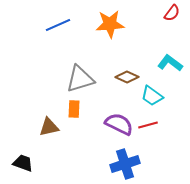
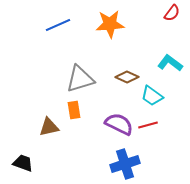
orange rectangle: moved 1 px down; rotated 12 degrees counterclockwise
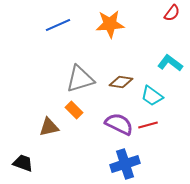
brown diamond: moved 6 px left, 5 px down; rotated 15 degrees counterclockwise
orange rectangle: rotated 36 degrees counterclockwise
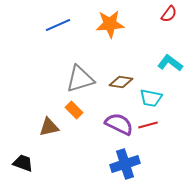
red semicircle: moved 3 px left, 1 px down
cyan trapezoid: moved 1 px left, 2 px down; rotated 25 degrees counterclockwise
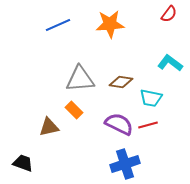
gray triangle: rotated 12 degrees clockwise
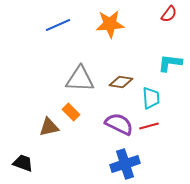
cyan L-shape: rotated 30 degrees counterclockwise
gray triangle: rotated 8 degrees clockwise
cyan trapezoid: rotated 105 degrees counterclockwise
orange rectangle: moved 3 px left, 2 px down
red line: moved 1 px right, 1 px down
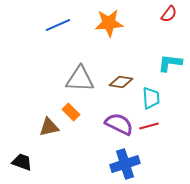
orange star: moved 1 px left, 1 px up
black trapezoid: moved 1 px left, 1 px up
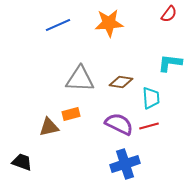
orange rectangle: moved 2 px down; rotated 60 degrees counterclockwise
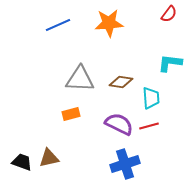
brown triangle: moved 31 px down
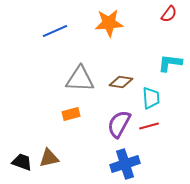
blue line: moved 3 px left, 6 px down
purple semicircle: rotated 88 degrees counterclockwise
